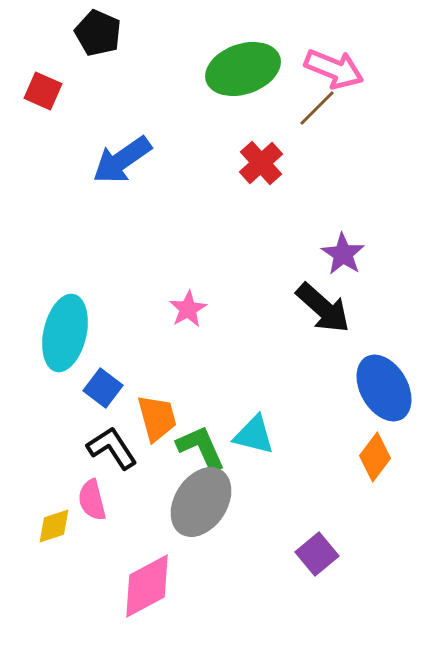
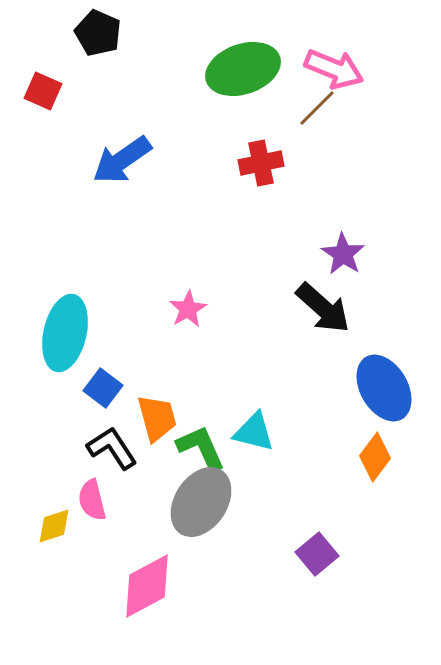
red cross: rotated 30 degrees clockwise
cyan triangle: moved 3 px up
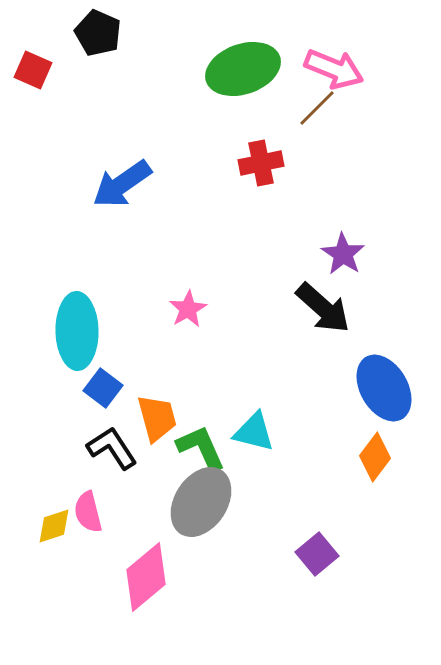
red square: moved 10 px left, 21 px up
blue arrow: moved 24 px down
cyan ellipse: moved 12 px right, 2 px up; rotated 14 degrees counterclockwise
pink semicircle: moved 4 px left, 12 px down
pink diamond: moved 1 px left, 9 px up; rotated 12 degrees counterclockwise
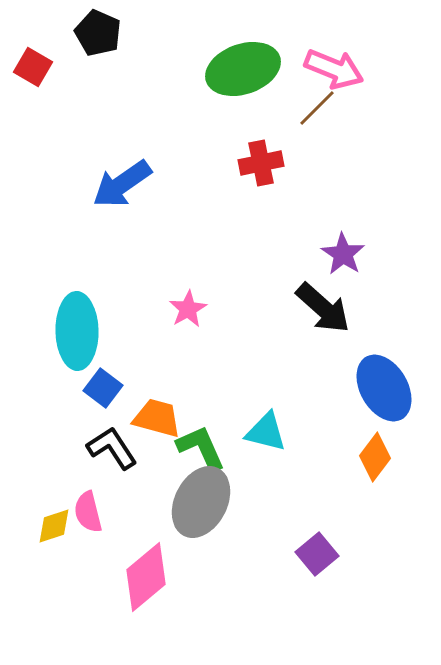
red square: moved 3 px up; rotated 6 degrees clockwise
orange trapezoid: rotated 60 degrees counterclockwise
cyan triangle: moved 12 px right
gray ellipse: rotated 6 degrees counterclockwise
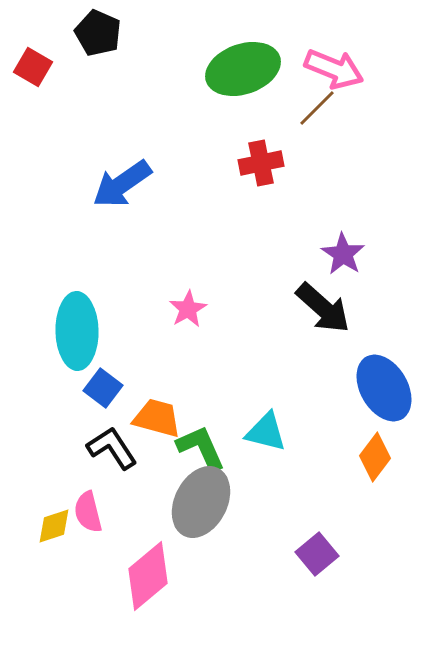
pink diamond: moved 2 px right, 1 px up
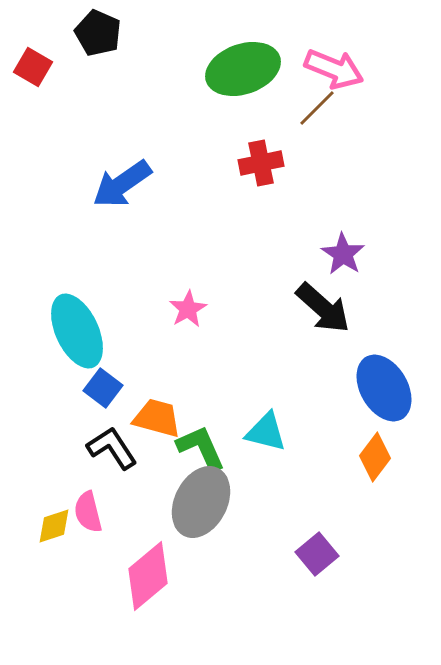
cyan ellipse: rotated 24 degrees counterclockwise
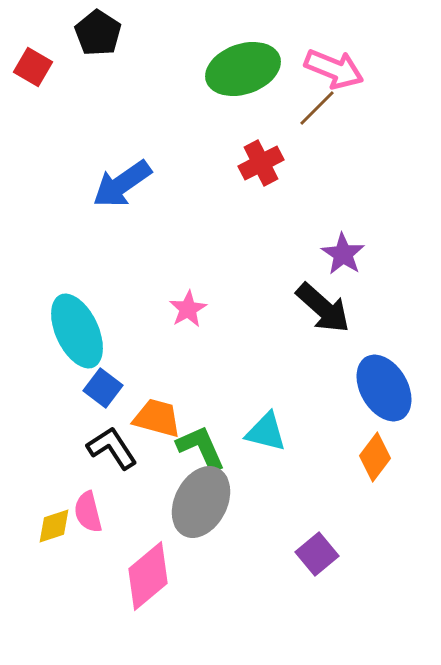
black pentagon: rotated 9 degrees clockwise
red cross: rotated 15 degrees counterclockwise
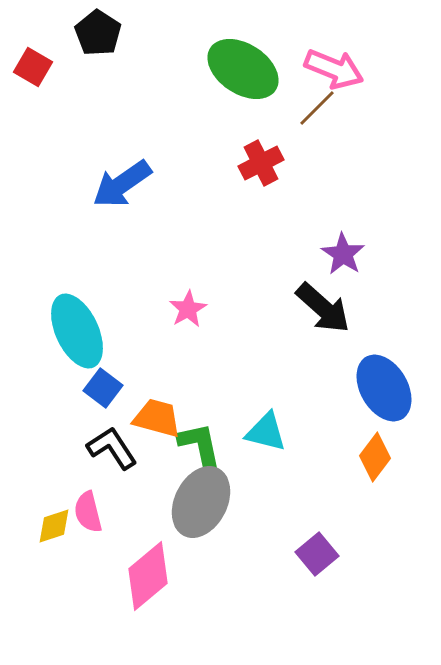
green ellipse: rotated 52 degrees clockwise
green L-shape: moved 1 px left, 2 px up; rotated 12 degrees clockwise
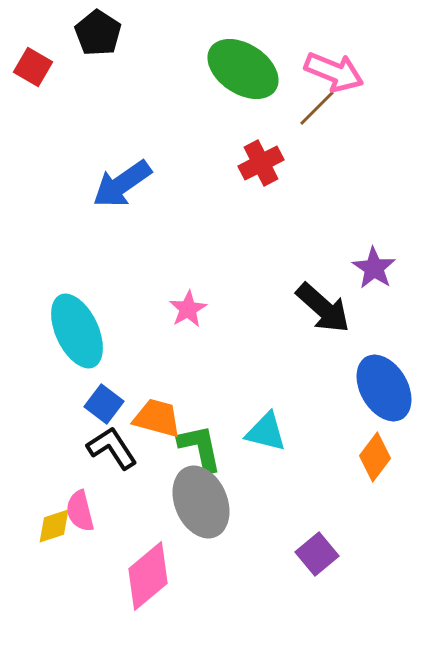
pink arrow: moved 3 px down
purple star: moved 31 px right, 14 px down
blue square: moved 1 px right, 16 px down
green L-shape: moved 2 px down
gray ellipse: rotated 50 degrees counterclockwise
pink semicircle: moved 8 px left, 1 px up
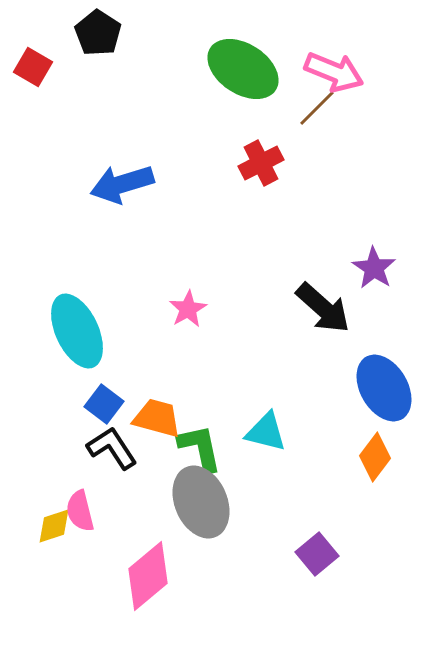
blue arrow: rotated 18 degrees clockwise
